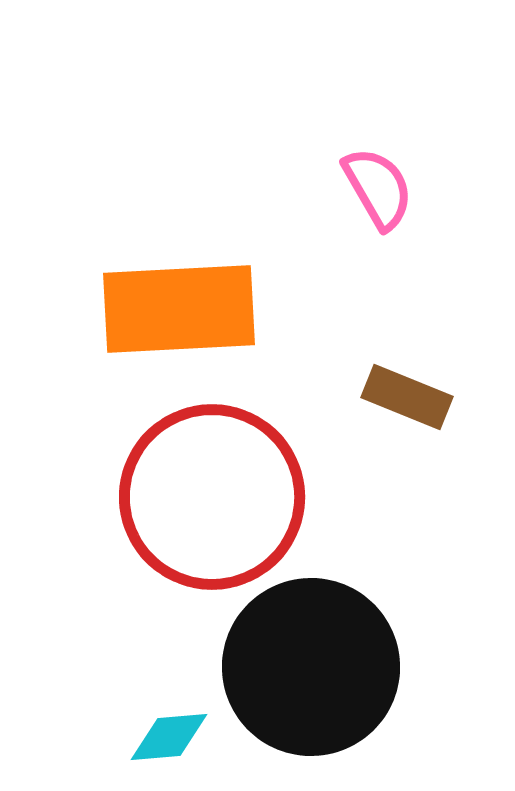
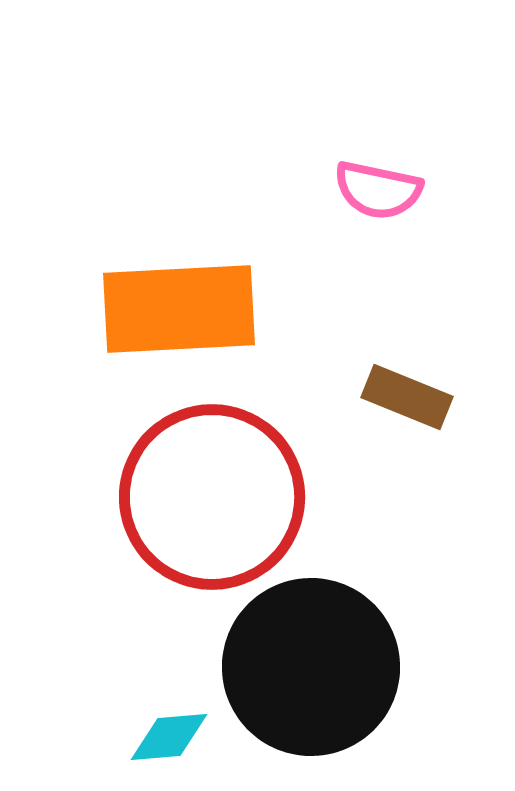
pink semicircle: moved 2 px down; rotated 132 degrees clockwise
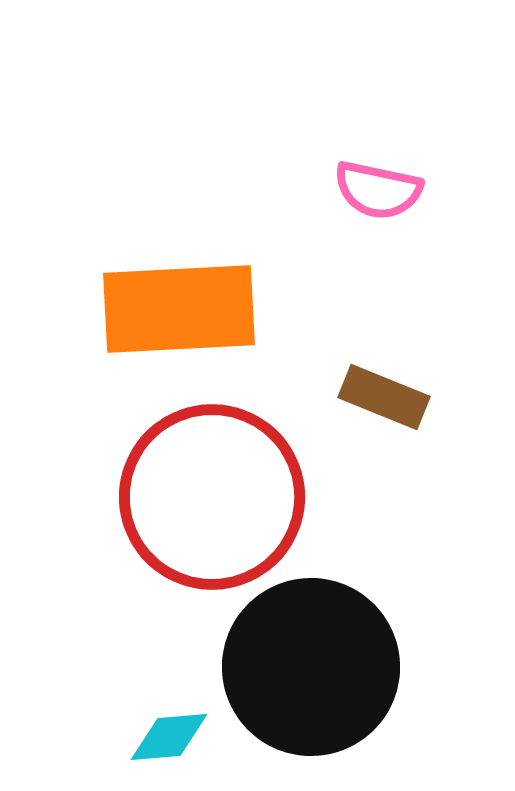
brown rectangle: moved 23 px left
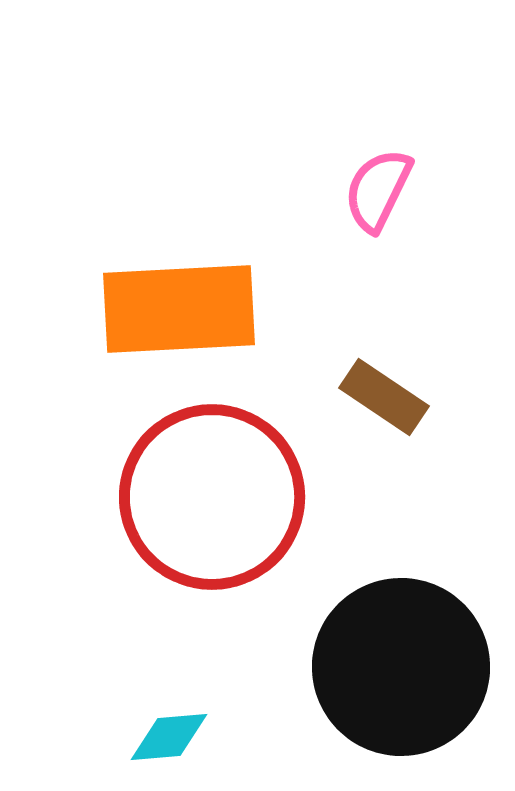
pink semicircle: rotated 104 degrees clockwise
brown rectangle: rotated 12 degrees clockwise
black circle: moved 90 px right
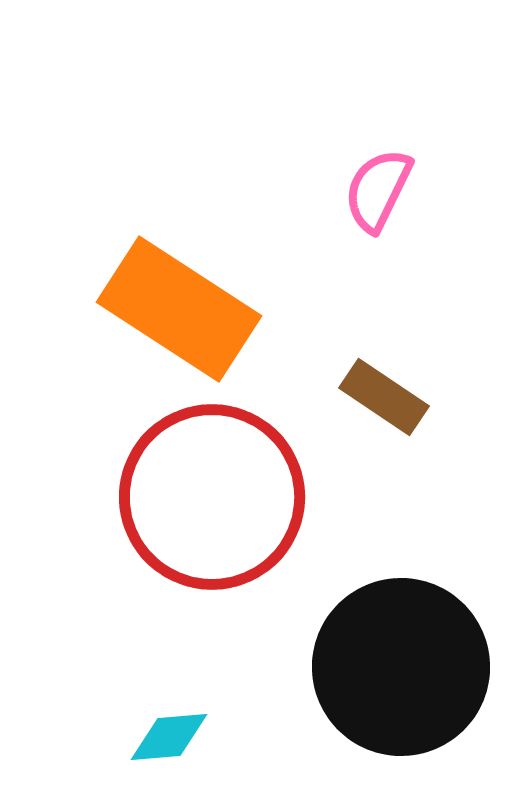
orange rectangle: rotated 36 degrees clockwise
